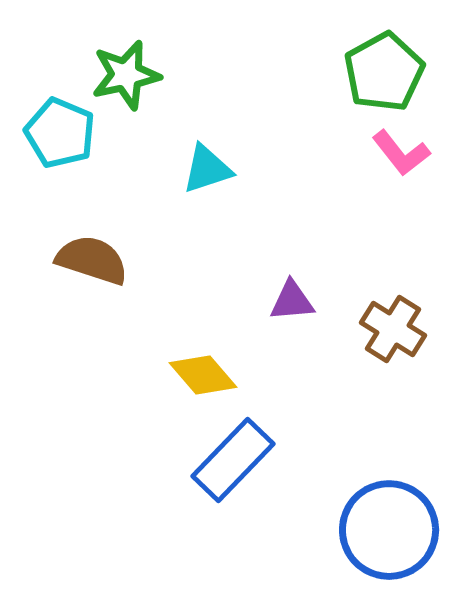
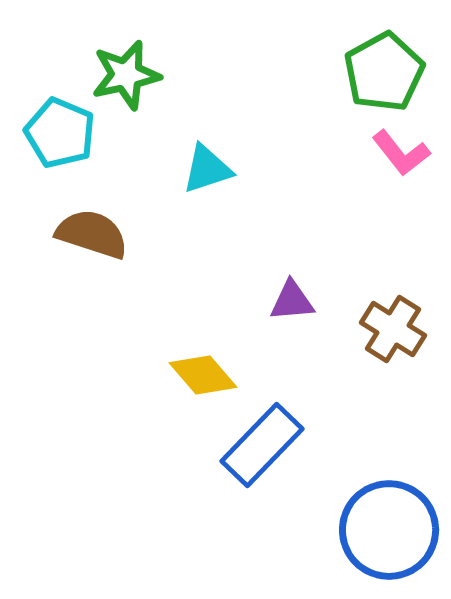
brown semicircle: moved 26 px up
blue rectangle: moved 29 px right, 15 px up
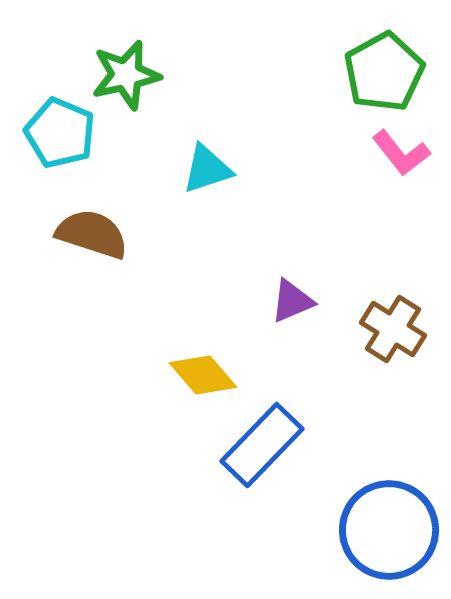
purple triangle: rotated 18 degrees counterclockwise
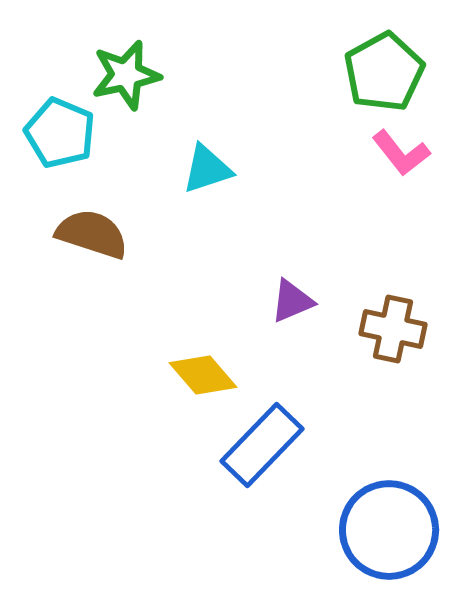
brown cross: rotated 20 degrees counterclockwise
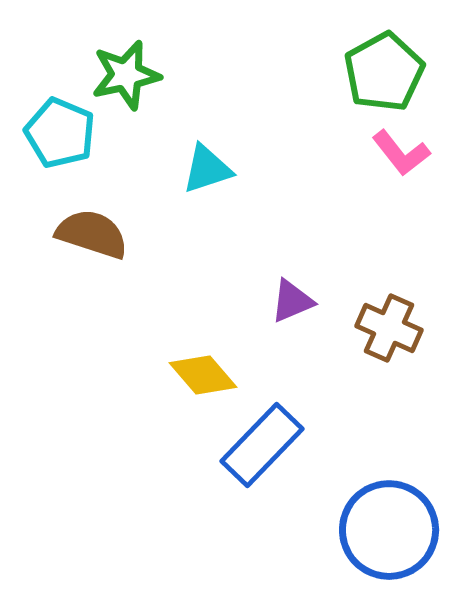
brown cross: moved 4 px left, 1 px up; rotated 12 degrees clockwise
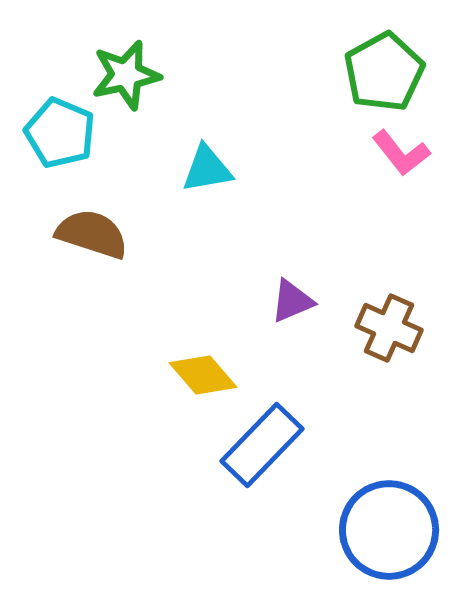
cyan triangle: rotated 8 degrees clockwise
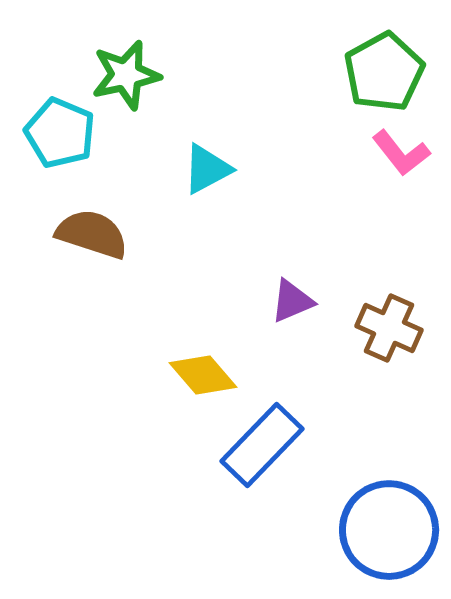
cyan triangle: rotated 18 degrees counterclockwise
